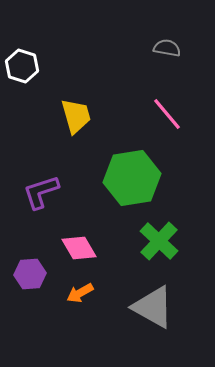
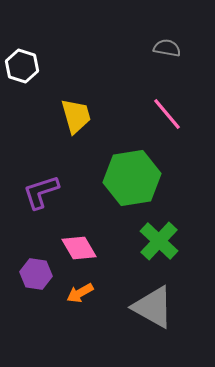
purple hexagon: moved 6 px right; rotated 12 degrees clockwise
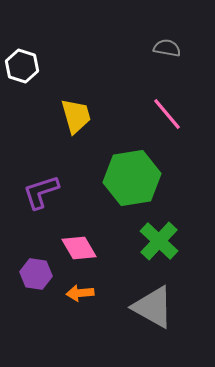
orange arrow: rotated 24 degrees clockwise
